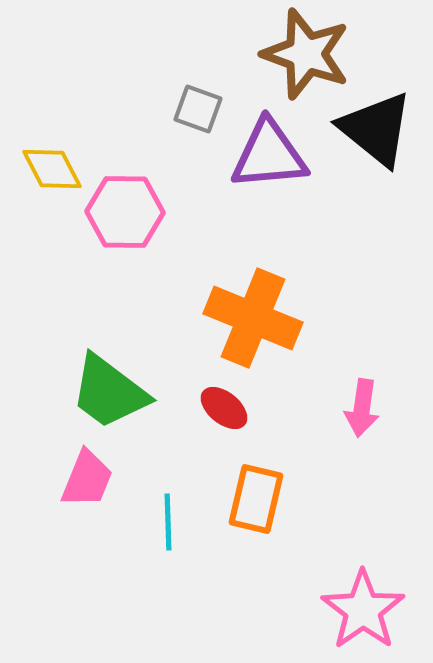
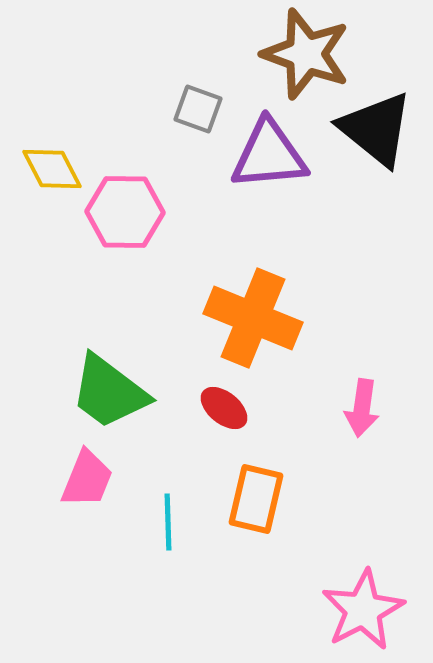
pink star: rotated 8 degrees clockwise
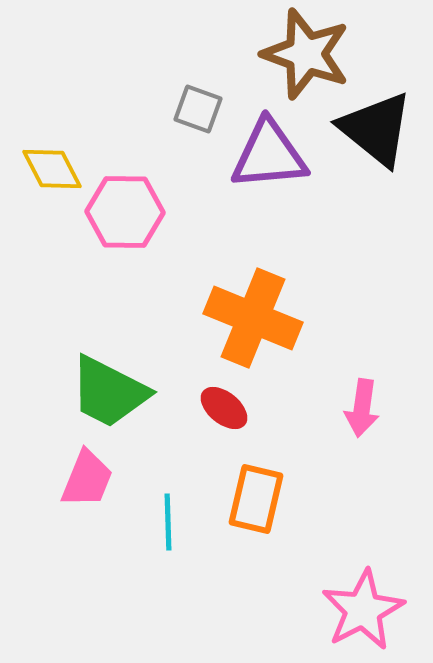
green trapezoid: rotated 10 degrees counterclockwise
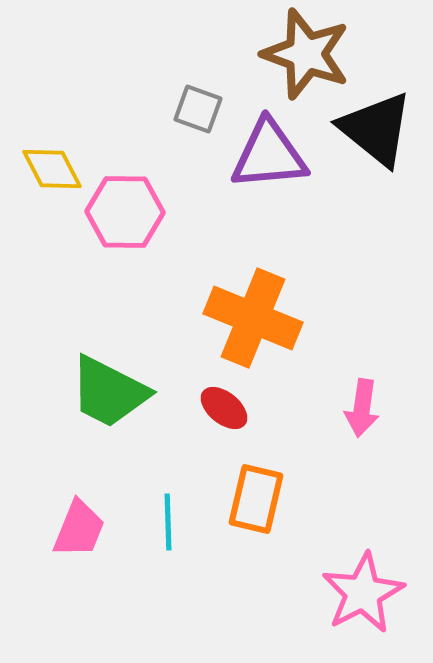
pink trapezoid: moved 8 px left, 50 px down
pink star: moved 17 px up
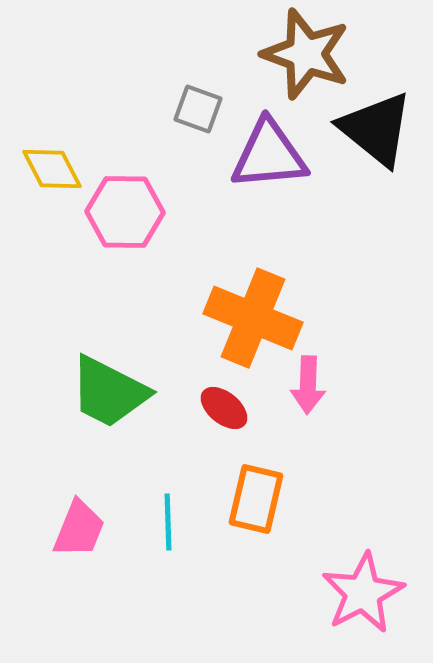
pink arrow: moved 54 px left, 23 px up; rotated 6 degrees counterclockwise
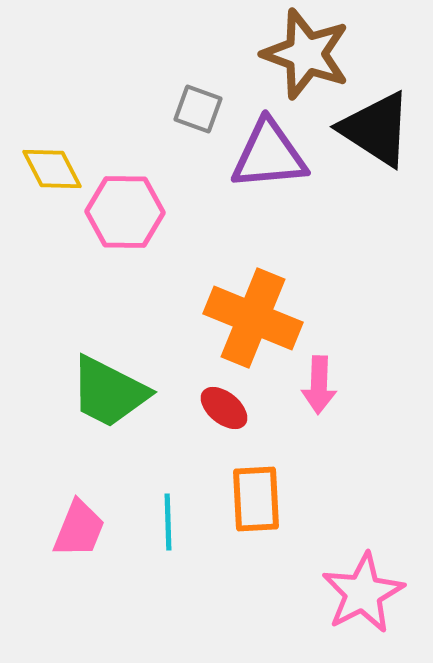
black triangle: rotated 6 degrees counterclockwise
pink arrow: moved 11 px right
orange rectangle: rotated 16 degrees counterclockwise
